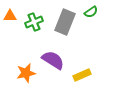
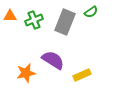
green cross: moved 2 px up
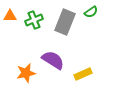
yellow rectangle: moved 1 px right, 1 px up
